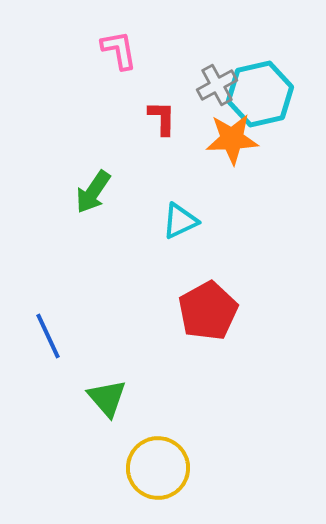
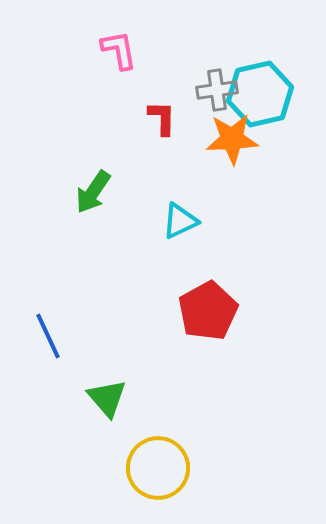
gray cross: moved 5 px down; rotated 21 degrees clockwise
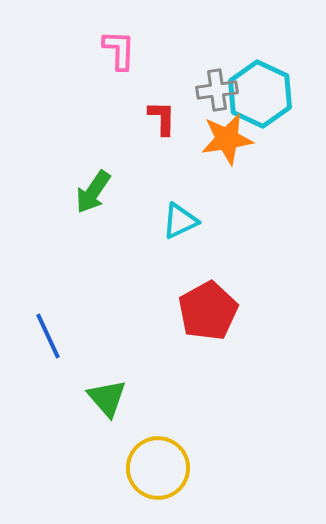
pink L-shape: rotated 12 degrees clockwise
cyan hexagon: rotated 22 degrees counterclockwise
orange star: moved 5 px left; rotated 6 degrees counterclockwise
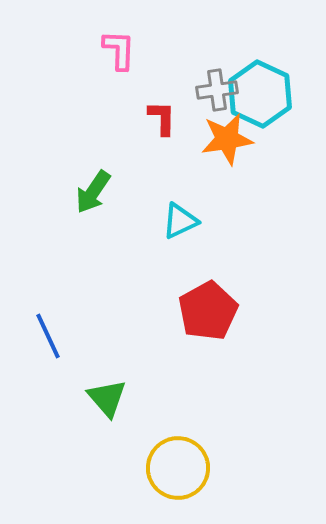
yellow circle: moved 20 px right
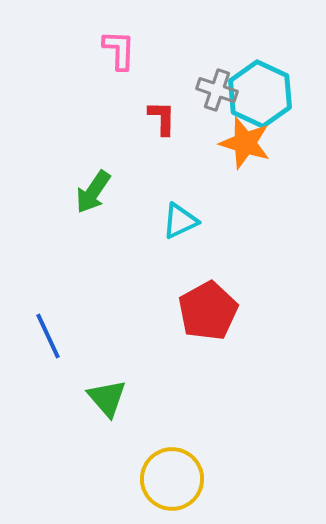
gray cross: rotated 27 degrees clockwise
orange star: moved 18 px right, 4 px down; rotated 26 degrees clockwise
yellow circle: moved 6 px left, 11 px down
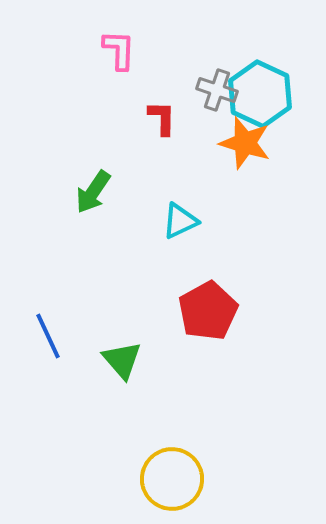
green triangle: moved 15 px right, 38 px up
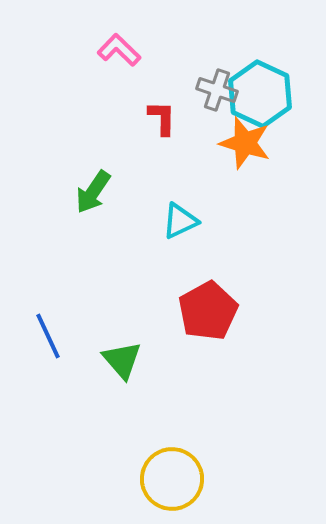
pink L-shape: rotated 48 degrees counterclockwise
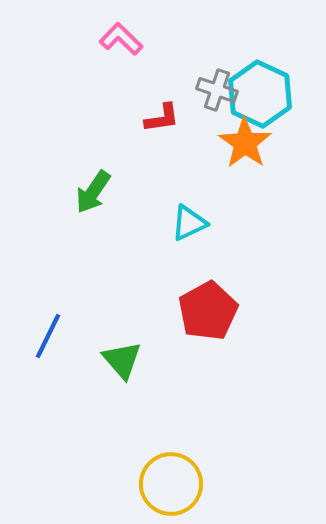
pink L-shape: moved 2 px right, 11 px up
red L-shape: rotated 81 degrees clockwise
orange star: rotated 18 degrees clockwise
cyan triangle: moved 9 px right, 2 px down
blue line: rotated 51 degrees clockwise
yellow circle: moved 1 px left, 5 px down
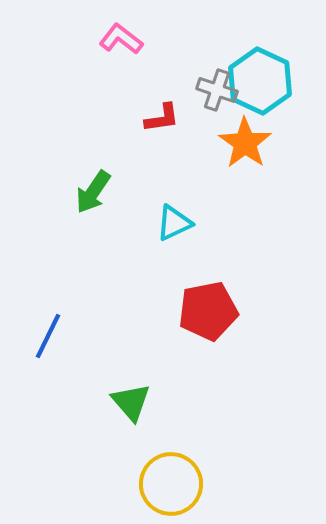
pink L-shape: rotated 6 degrees counterclockwise
cyan hexagon: moved 13 px up
cyan triangle: moved 15 px left
red pentagon: rotated 18 degrees clockwise
green triangle: moved 9 px right, 42 px down
